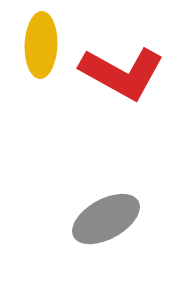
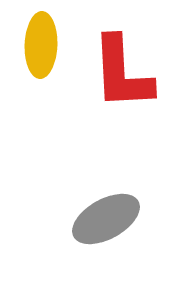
red L-shape: rotated 58 degrees clockwise
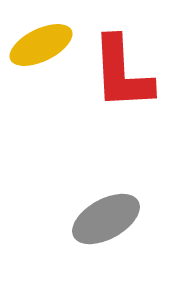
yellow ellipse: rotated 62 degrees clockwise
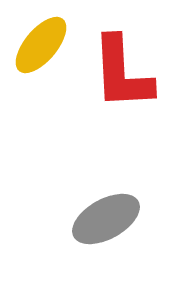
yellow ellipse: rotated 24 degrees counterclockwise
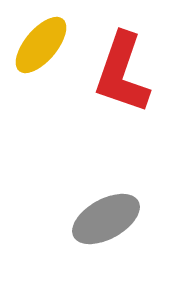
red L-shape: rotated 22 degrees clockwise
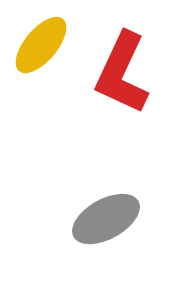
red L-shape: rotated 6 degrees clockwise
